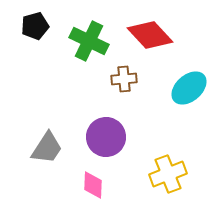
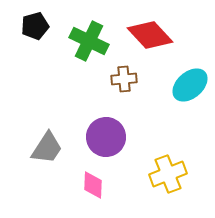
cyan ellipse: moved 1 px right, 3 px up
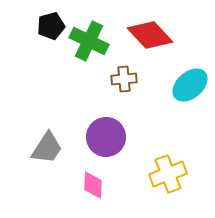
black pentagon: moved 16 px right
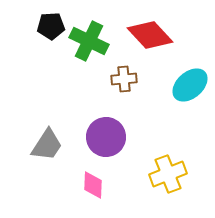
black pentagon: rotated 12 degrees clockwise
gray trapezoid: moved 3 px up
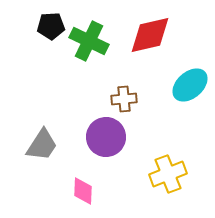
red diamond: rotated 60 degrees counterclockwise
brown cross: moved 20 px down
gray trapezoid: moved 5 px left
pink diamond: moved 10 px left, 6 px down
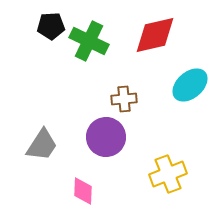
red diamond: moved 5 px right
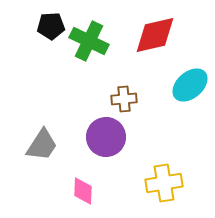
yellow cross: moved 4 px left, 9 px down; rotated 12 degrees clockwise
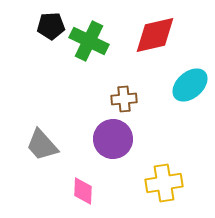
purple circle: moved 7 px right, 2 px down
gray trapezoid: rotated 105 degrees clockwise
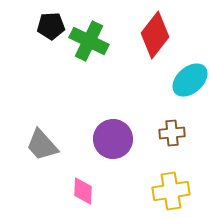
red diamond: rotated 39 degrees counterclockwise
cyan ellipse: moved 5 px up
brown cross: moved 48 px right, 34 px down
yellow cross: moved 7 px right, 8 px down
